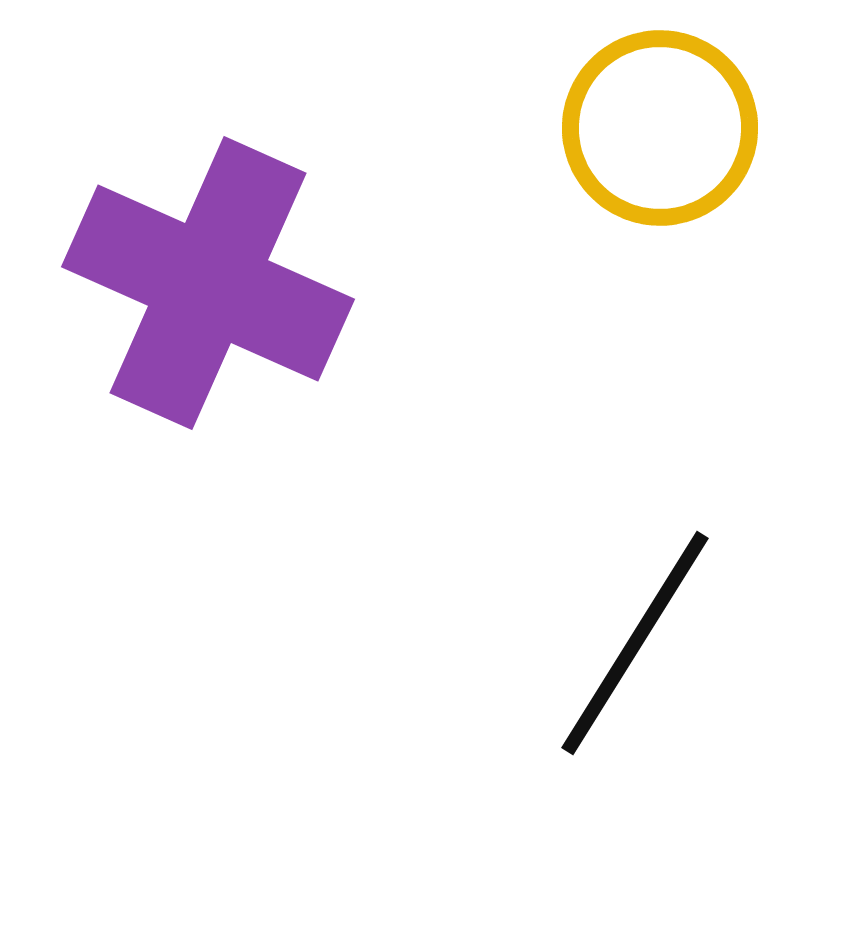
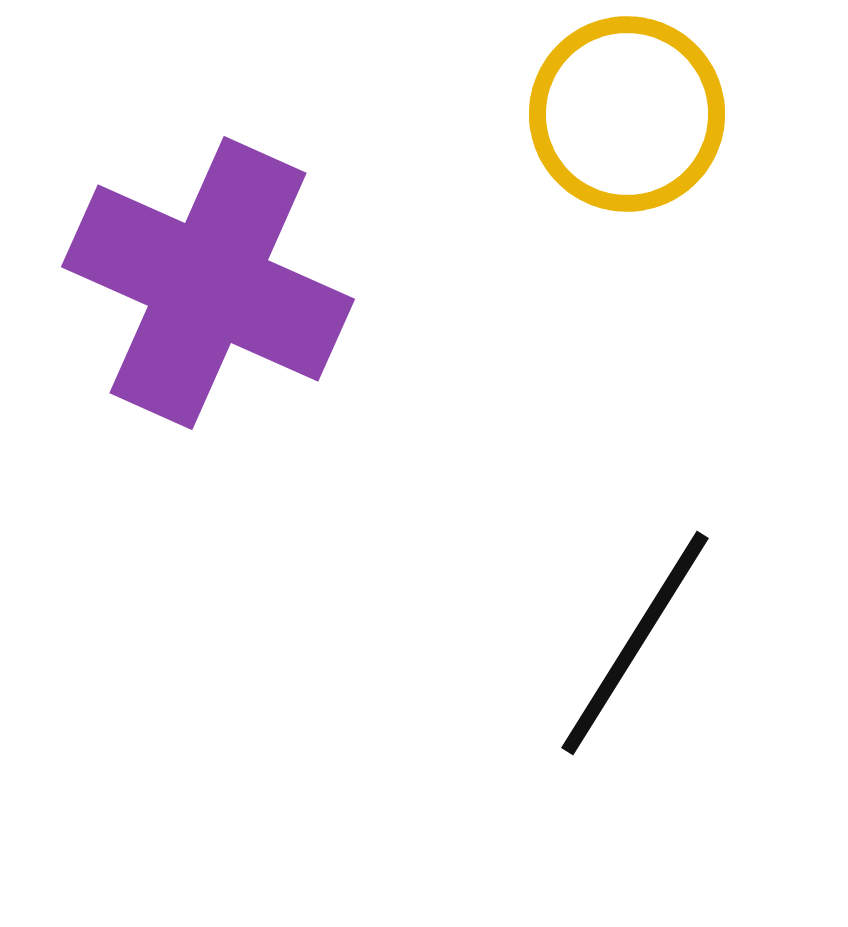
yellow circle: moved 33 px left, 14 px up
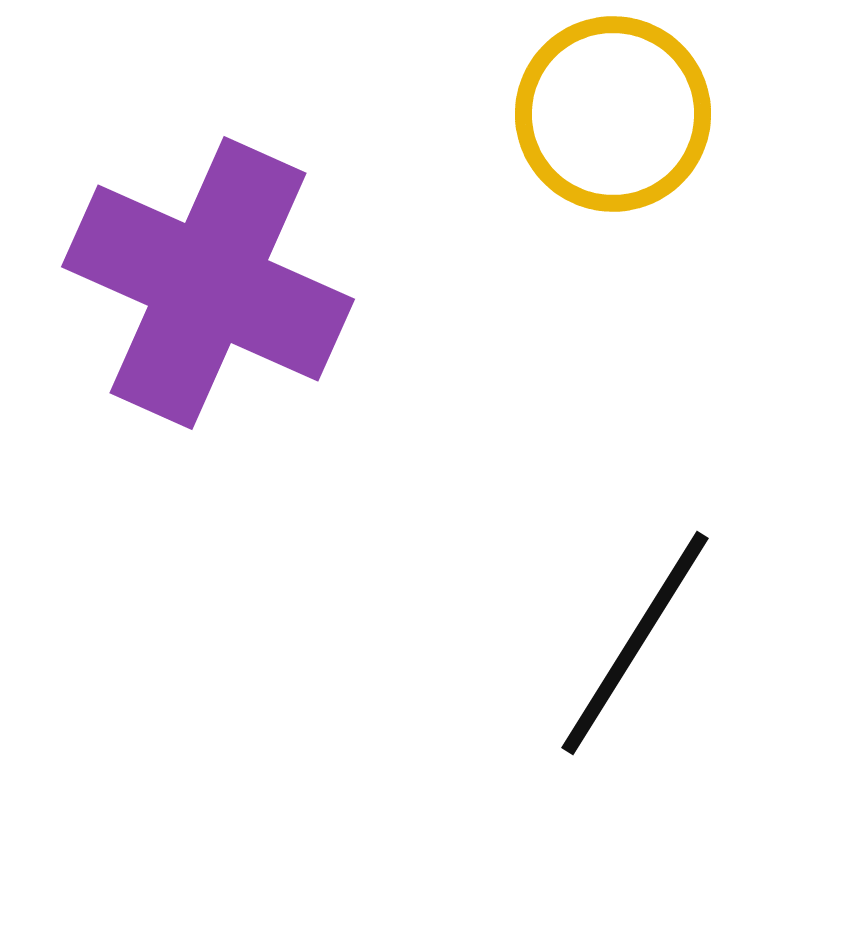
yellow circle: moved 14 px left
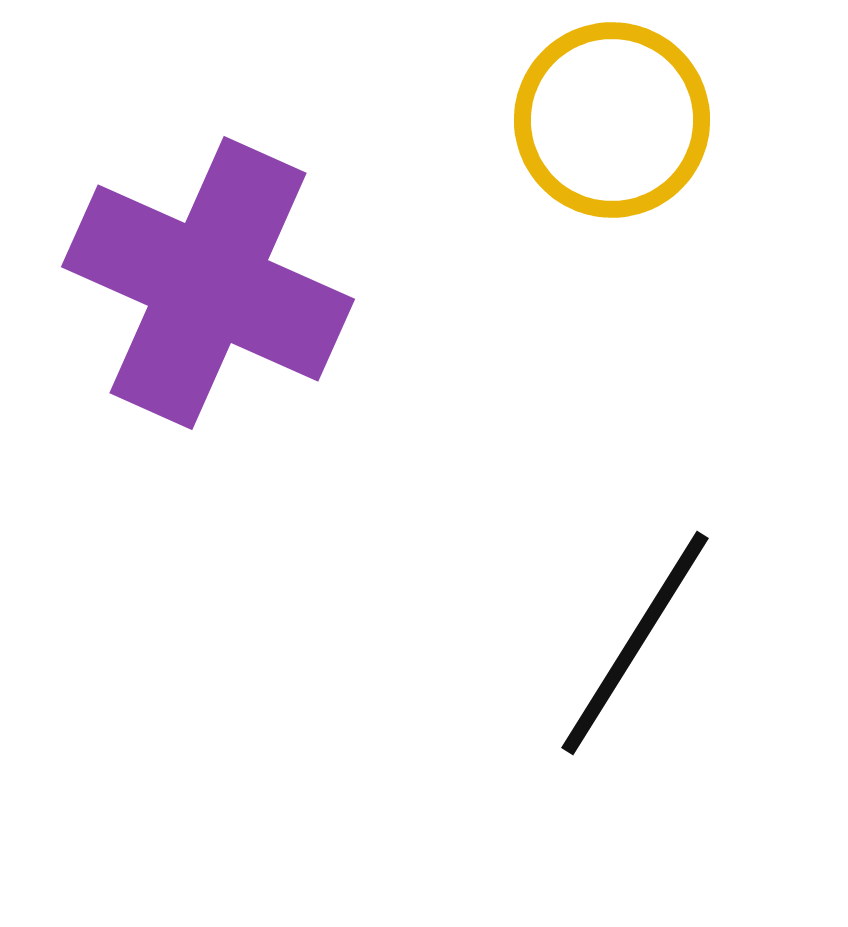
yellow circle: moved 1 px left, 6 px down
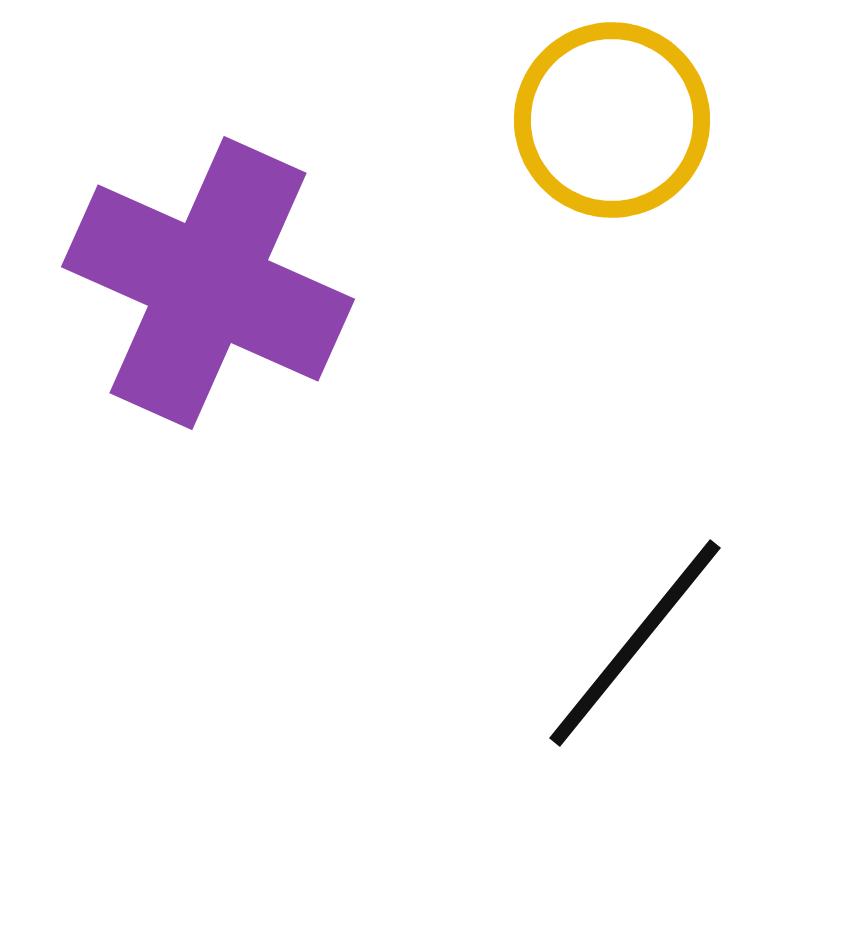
black line: rotated 7 degrees clockwise
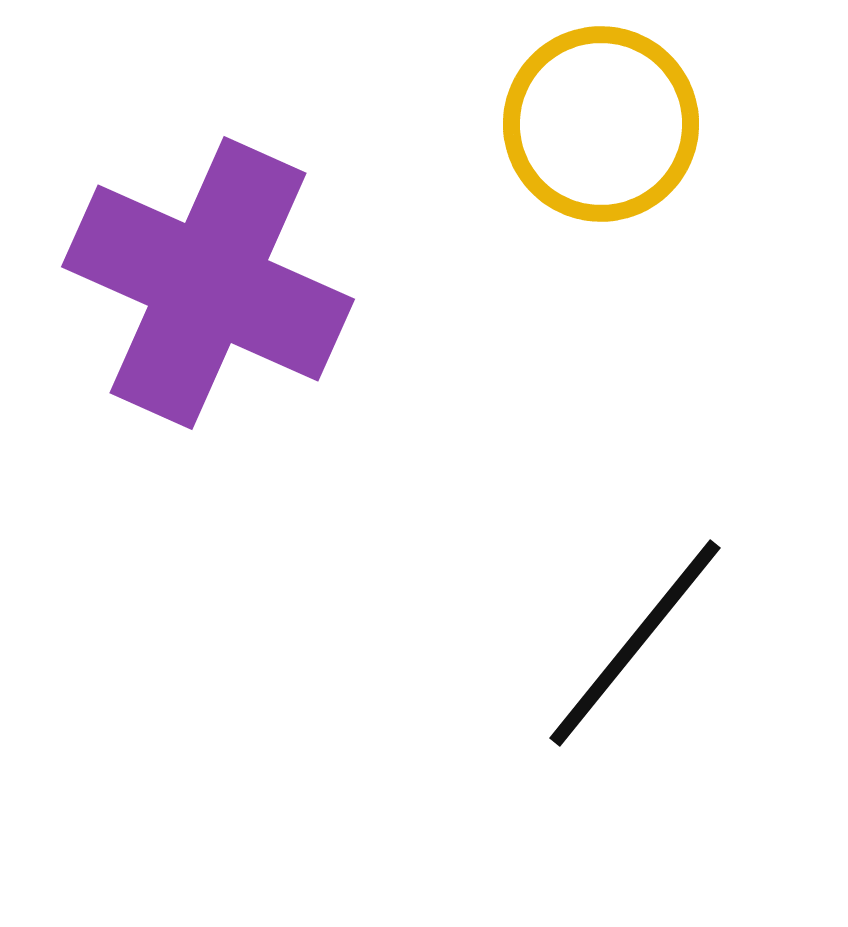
yellow circle: moved 11 px left, 4 px down
